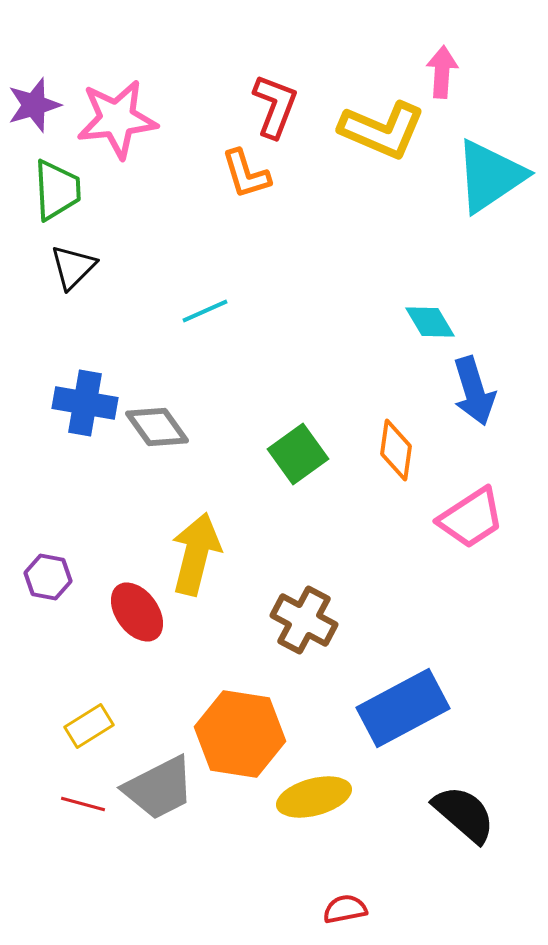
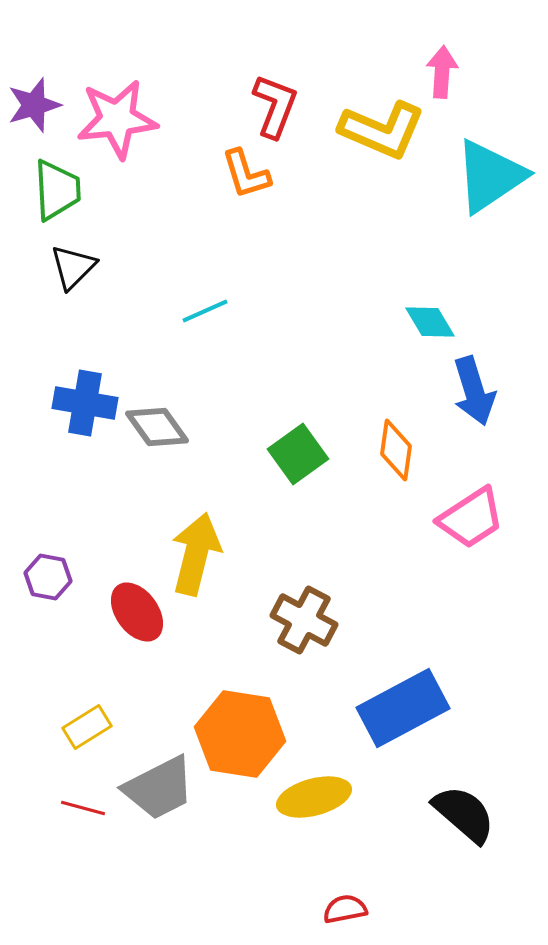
yellow rectangle: moved 2 px left, 1 px down
red line: moved 4 px down
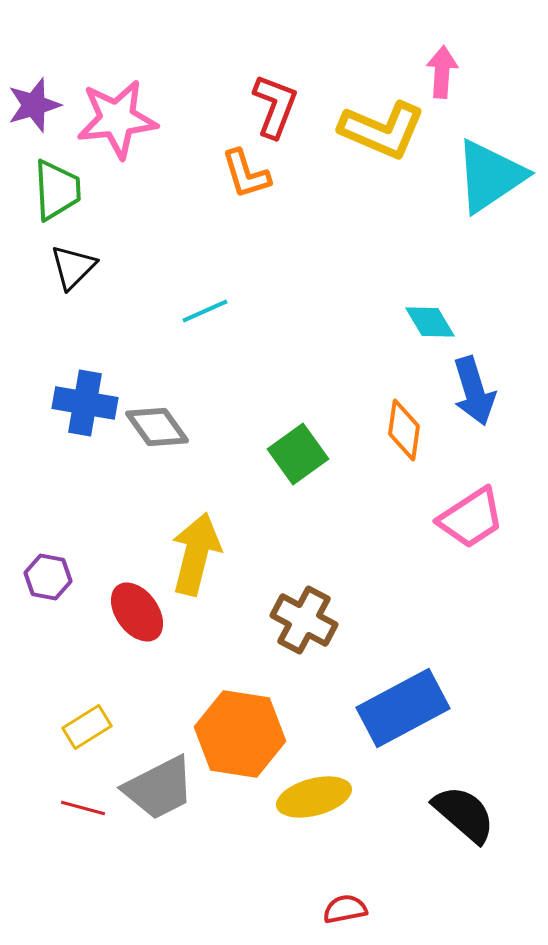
orange diamond: moved 8 px right, 20 px up
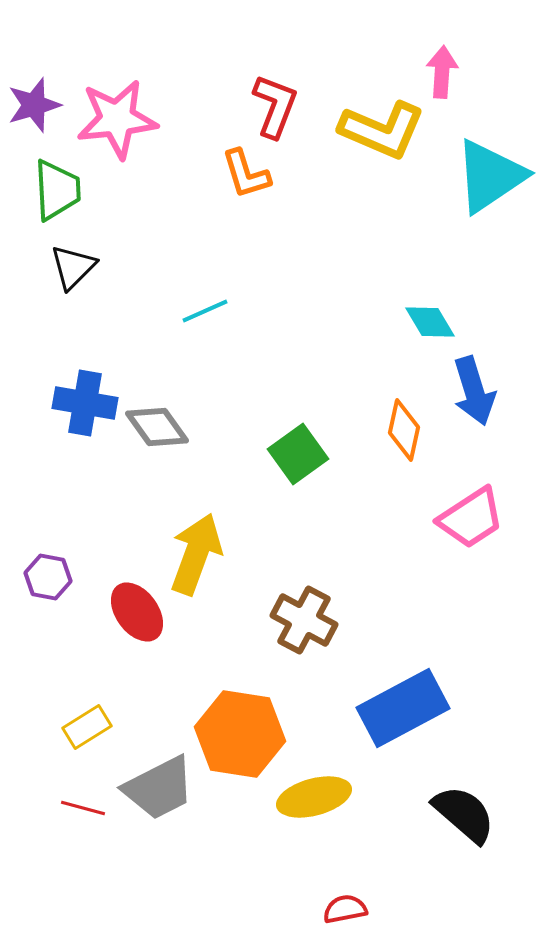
orange diamond: rotated 4 degrees clockwise
yellow arrow: rotated 6 degrees clockwise
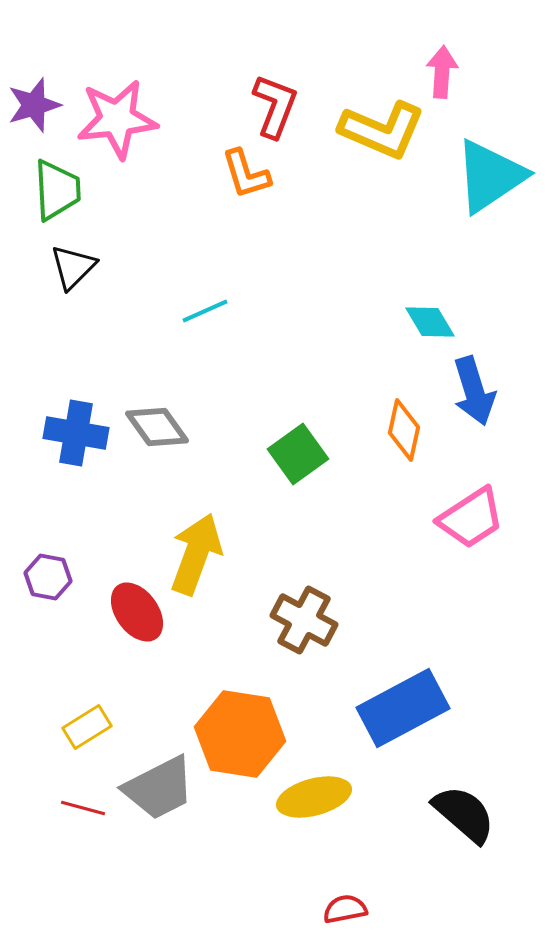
blue cross: moved 9 px left, 30 px down
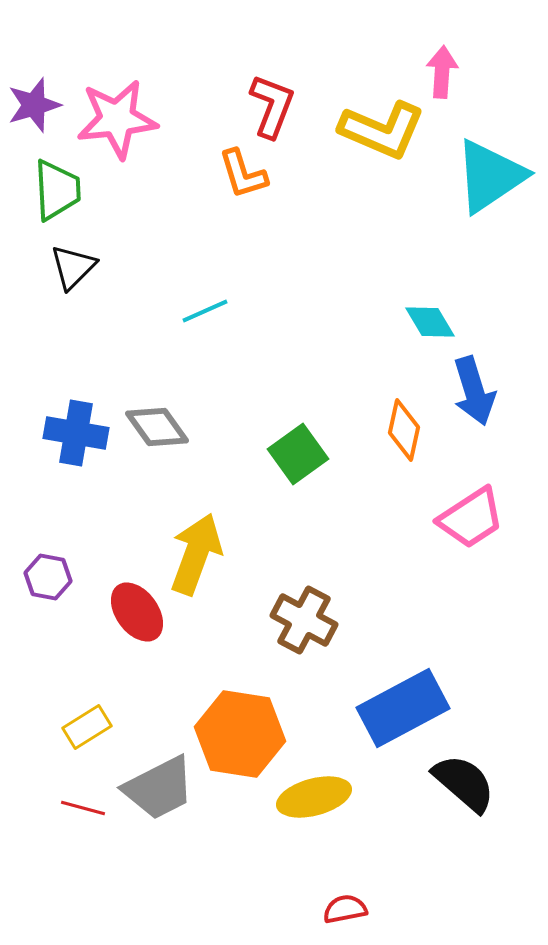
red L-shape: moved 3 px left
orange L-shape: moved 3 px left
black semicircle: moved 31 px up
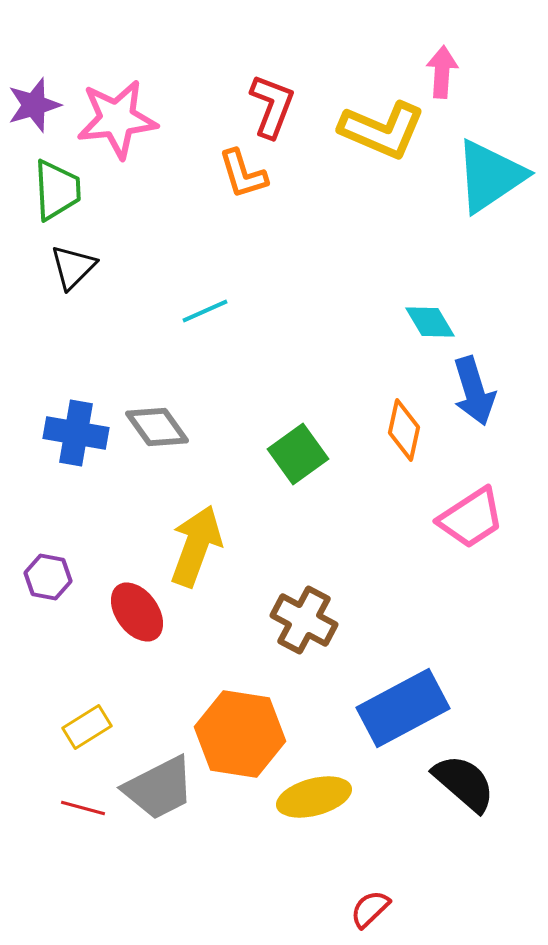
yellow arrow: moved 8 px up
red semicircle: moved 25 px right; rotated 33 degrees counterclockwise
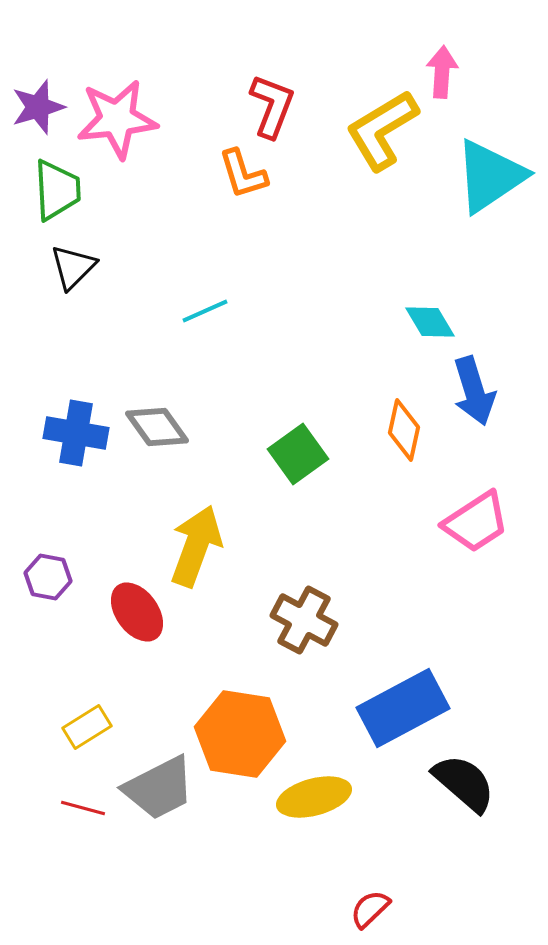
purple star: moved 4 px right, 2 px down
yellow L-shape: rotated 126 degrees clockwise
pink trapezoid: moved 5 px right, 4 px down
